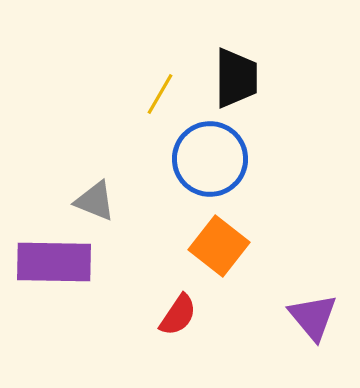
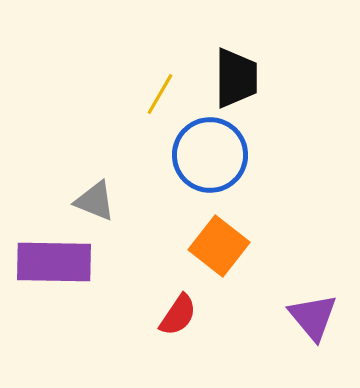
blue circle: moved 4 px up
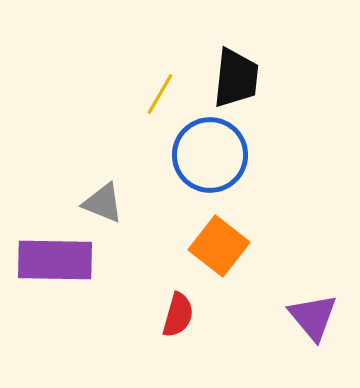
black trapezoid: rotated 6 degrees clockwise
gray triangle: moved 8 px right, 2 px down
purple rectangle: moved 1 px right, 2 px up
red semicircle: rotated 18 degrees counterclockwise
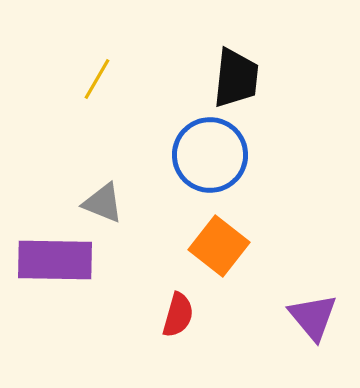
yellow line: moved 63 px left, 15 px up
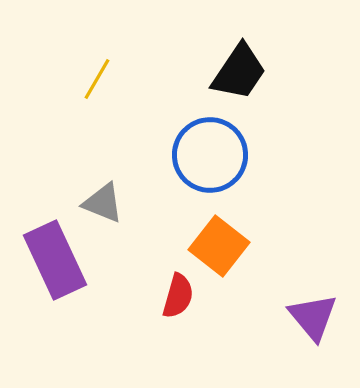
black trapezoid: moved 3 px right, 6 px up; rotated 28 degrees clockwise
purple rectangle: rotated 64 degrees clockwise
red semicircle: moved 19 px up
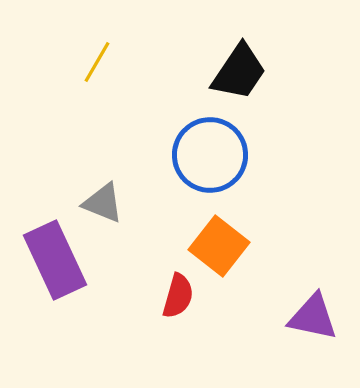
yellow line: moved 17 px up
purple triangle: rotated 38 degrees counterclockwise
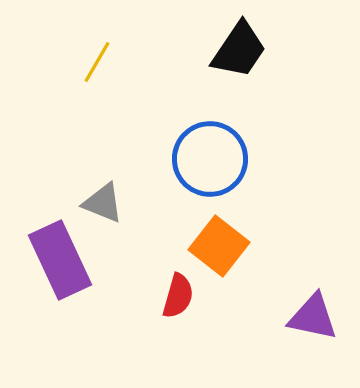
black trapezoid: moved 22 px up
blue circle: moved 4 px down
purple rectangle: moved 5 px right
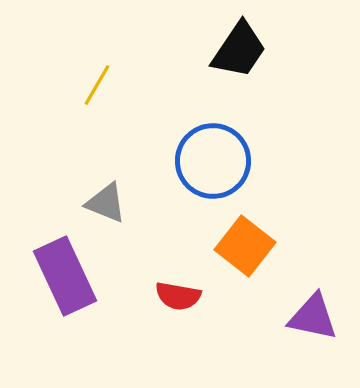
yellow line: moved 23 px down
blue circle: moved 3 px right, 2 px down
gray triangle: moved 3 px right
orange square: moved 26 px right
purple rectangle: moved 5 px right, 16 px down
red semicircle: rotated 84 degrees clockwise
